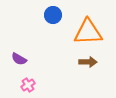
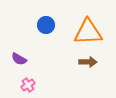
blue circle: moved 7 px left, 10 px down
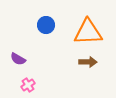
purple semicircle: moved 1 px left
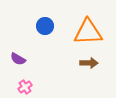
blue circle: moved 1 px left, 1 px down
brown arrow: moved 1 px right, 1 px down
pink cross: moved 3 px left, 2 px down
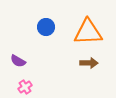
blue circle: moved 1 px right, 1 px down
purple semicircle: moved 2 px down
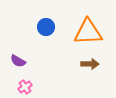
brown arrow: moved 1 px right, 1 px down
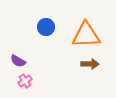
orange triangle: moved 2 px left, 3 px down
pink cross: moved 6 px up
